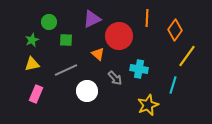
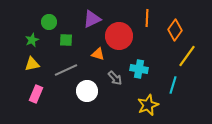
orange triangle: rotated 24 degrees counterclockwise
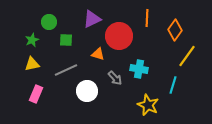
yellow star: rotated 25 degrees counterclockwise
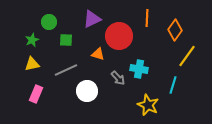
gray arrow: moved 3 px right
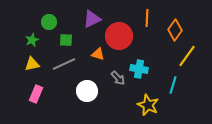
gray line: moved 2 px left, 6 px up
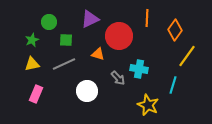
purple triangle: moved 2 px left
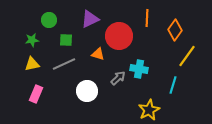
green circle: moved 2 px up
green star: rotated 16 degrees clockwise
gray arrow: rotated 91 degrees counterclockwise
yellow star: moved 1 px right, 5 px down; rotated 20 degrees clockwise
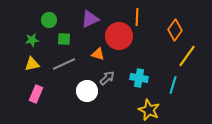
orange line: moved 10 px left, 1 px up
green square: moved 2 px left, 1 px up
cyan cross: moved 9 px down
gray arrow: moved 11 px left
yellow star: rotated 20 degrees counterclockwise
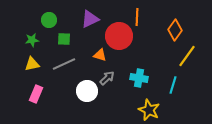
orange triangle: moved 2 px right, 1 px down
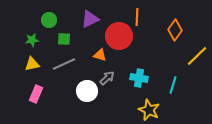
yellow line: moved 10 px right; rotated 10 degrees clockwise
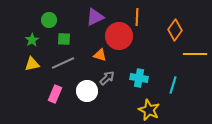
purple triangle: moved 5 px right, 2 px up
green star: rotated 24 degrees counterclockwise
yellow line: moved 2 px left, 2 px up; rotated 45 degrees clockwise
gray line: moved 1 px left, 1 px up
pink rectangle: moved 19 px right
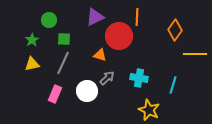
gray line: rotated 40 degrees counterclockwise
